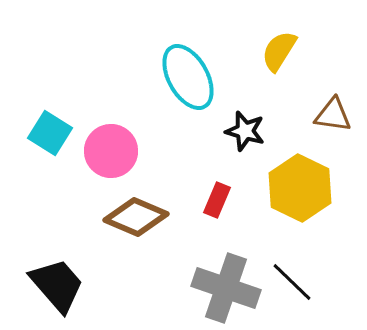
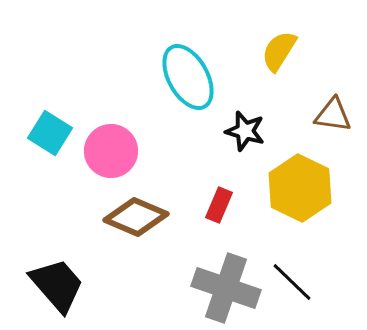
red rectangle: moved 2 px right, 5 px down
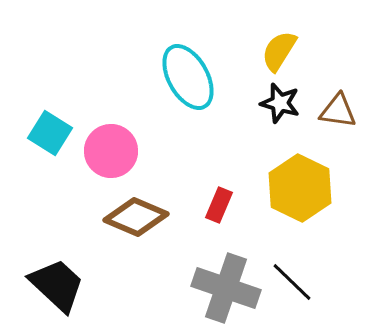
brown triangle: moved 5 px right, 4 px up
black star: moved 35 px right, 28 px up
black trapezoid: rotated 6 degrees counterclockwise
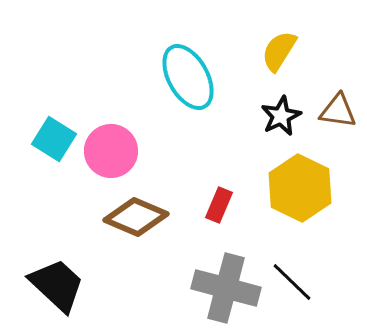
black star: moved 1 px right, 13 px down; rotated 30 degrees clockwise
cyan square: moved 4 px right, 6 px down
gray cross: rotated 4 degrees counterclockwise
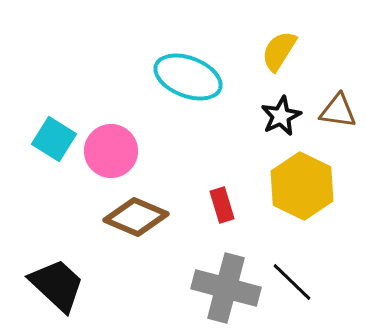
cyan ellipse: rotated 40 degrees counterclockwise
yellow hexagon: moved 2 px right, 2 px up
red rectangle: moved 3 px right; rotated 40 degrees counterclockwise
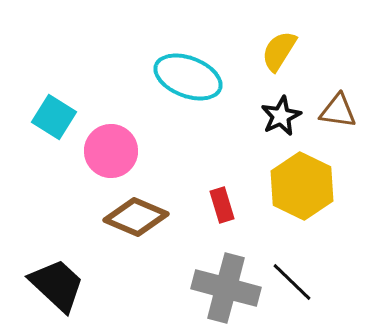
cyan square: moved 22 px up
